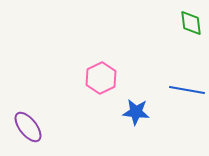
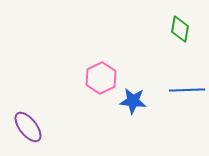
green diamond: moved 11 px left, 6 px down; rotated 16 degrees clockwise
blue line: rotated 12 degrees counterclockwise
blue star: moved 3 px left, 11 px up
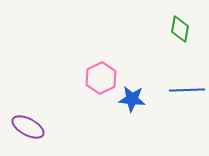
blue star: moved 1 px left, 2 px up
purple ellipse: rotated 24 degrees counterclockwise
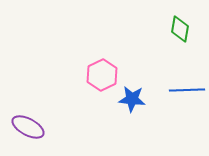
pink hexagon: moved 1 px right, 3 px up
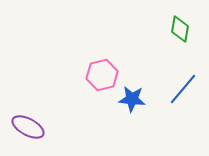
pink hexagon: rotated 12 degrees clockwise
blue line: moved 4 px left, 1 px up; rotated 48 degrees counterclockwise
